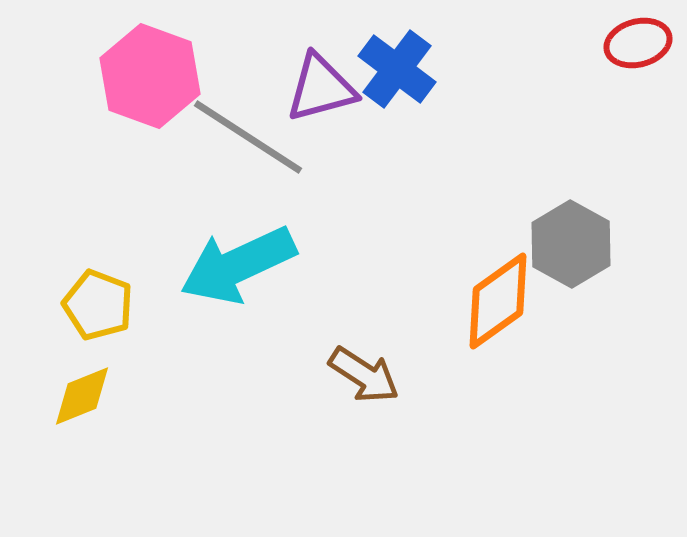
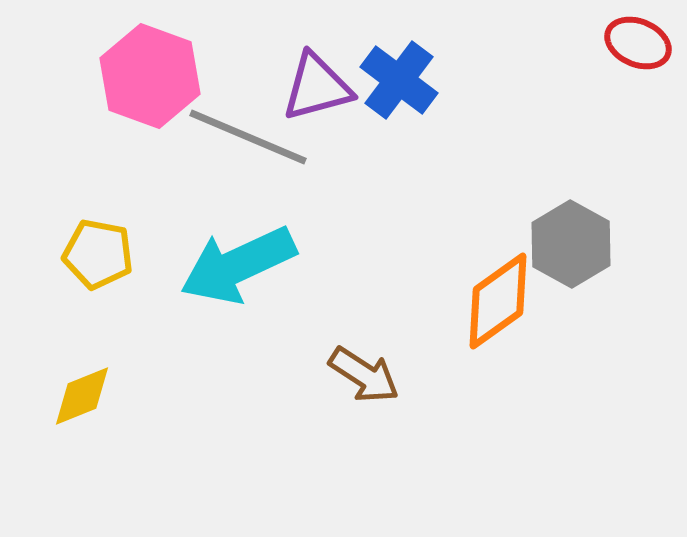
red ellipse: rotated 38 degrees clockwise
blue cross: moved 2 px right, 11 px down
purple triangle: moved 4 px left, 1 px up
gray line: rotated 10 degrees counterclockwise
yellow pentagon: moved 51 px up; rotated 10 degrees counterclockwise
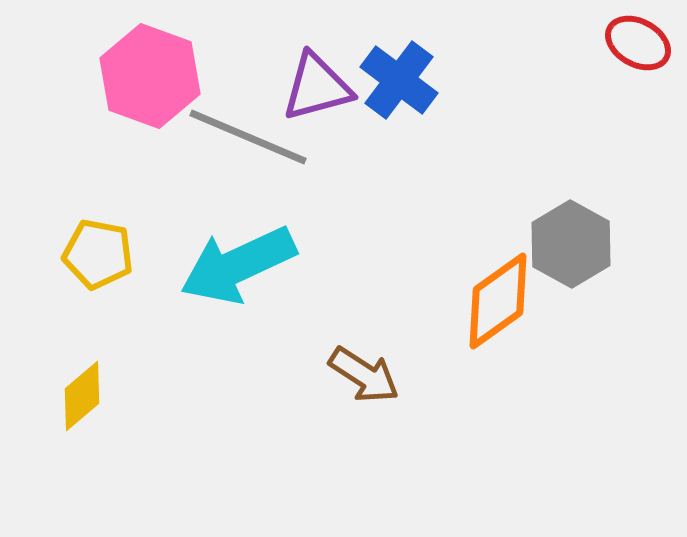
red ellipse: rotated 6 degrees clockwise
yellow diamond: rotated 18 degrees counterclockwise
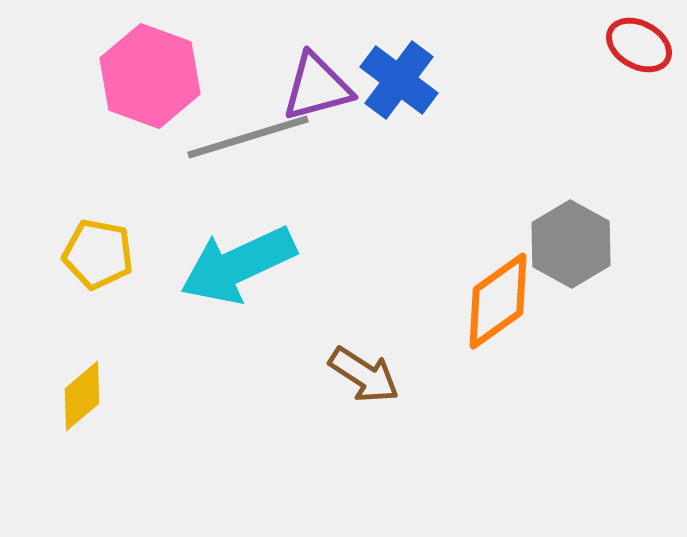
red ellipse: moved 1 px right, 2 px down
gray line: rotated 40 degrees counterclockwise
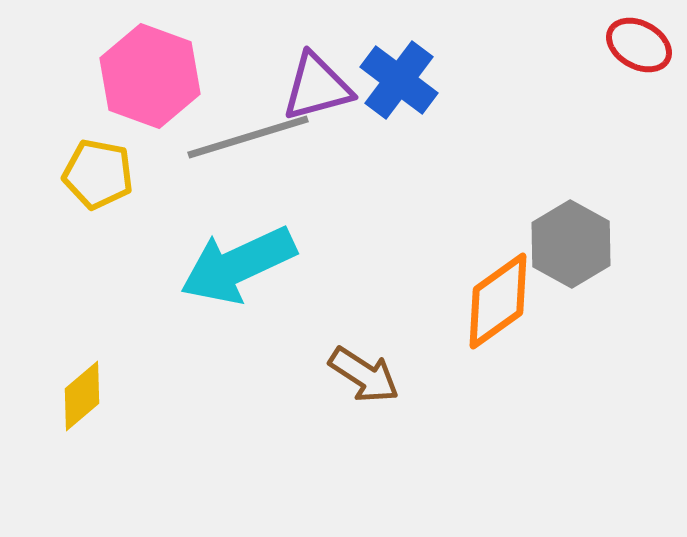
yellow pentagon: moved 80 px up
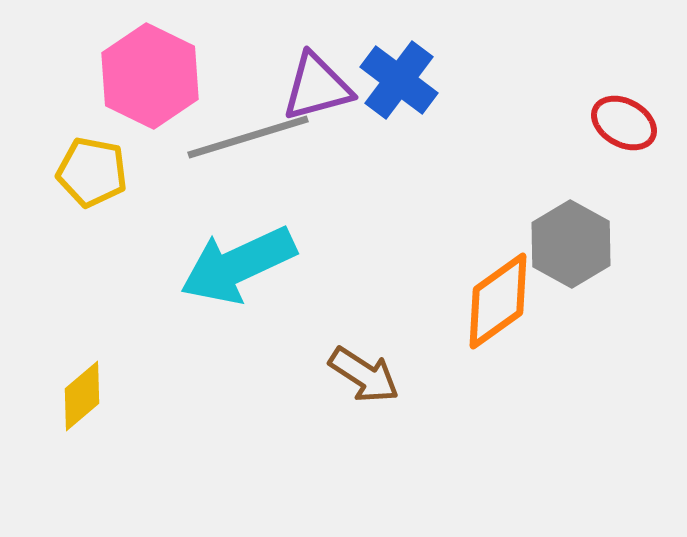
red ellipse: moved 15 px left, 78 px down
pink hexagon: rotated 6 degrees clockwise
yellow pentagon: moved 6 px left, 2 px up
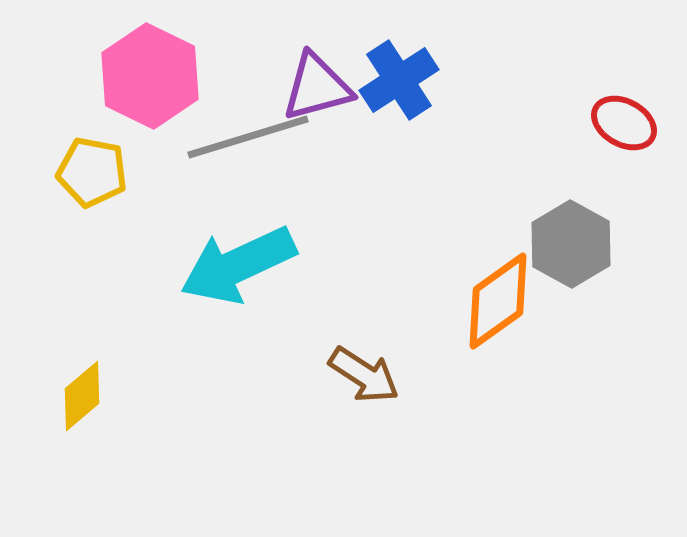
blue cross: rotated 20 degrees clockwise
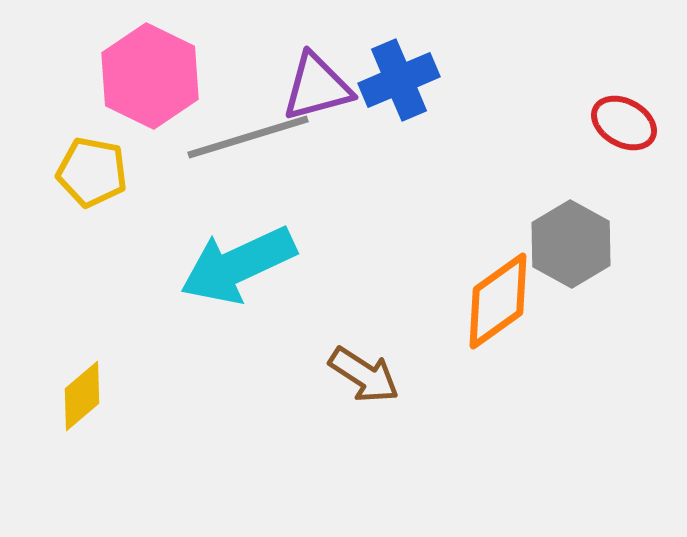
blue cross: rotated 10 degrees clockwise
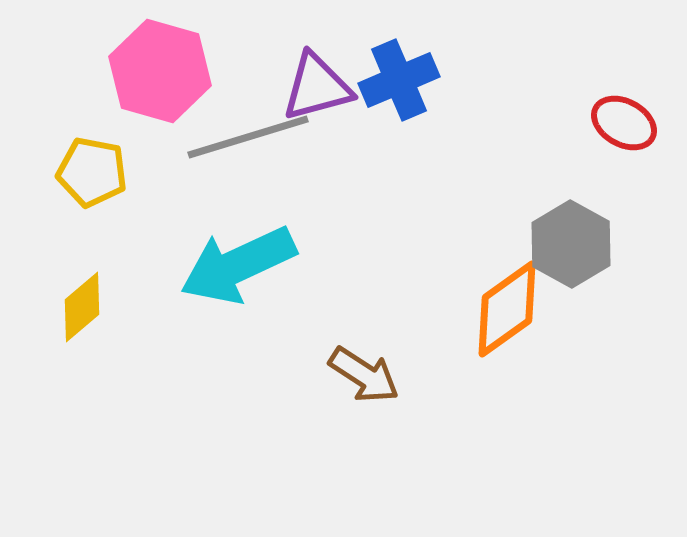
pink hexagon: moved 10 px right, 5 px up; rotated 10 degrees counterclockwise
orange diamond: moved 9 px right, 8 px down
yellow diamond: moved 89 px up
